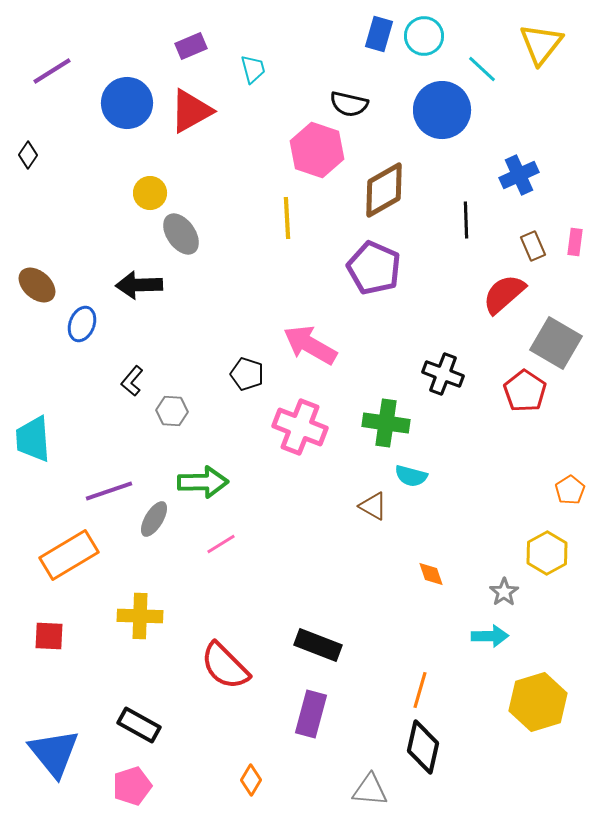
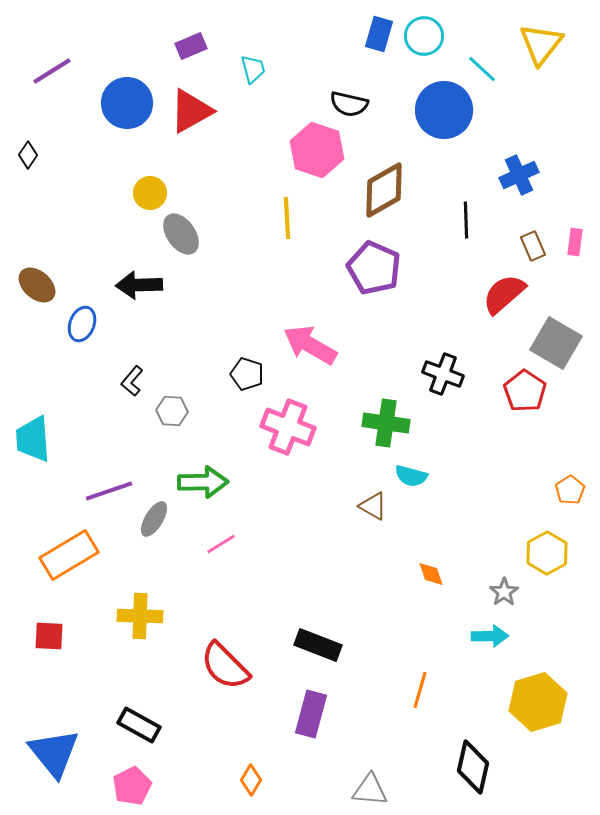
blue circle at (442, 110): moved 2 px right
pink cross at (300, 427): moved 12 px left
black diamond at (423, 747): moved 50 px right, 20 px down
pink pentagon at (132, 786): rotated 9 degrees counterclockwise
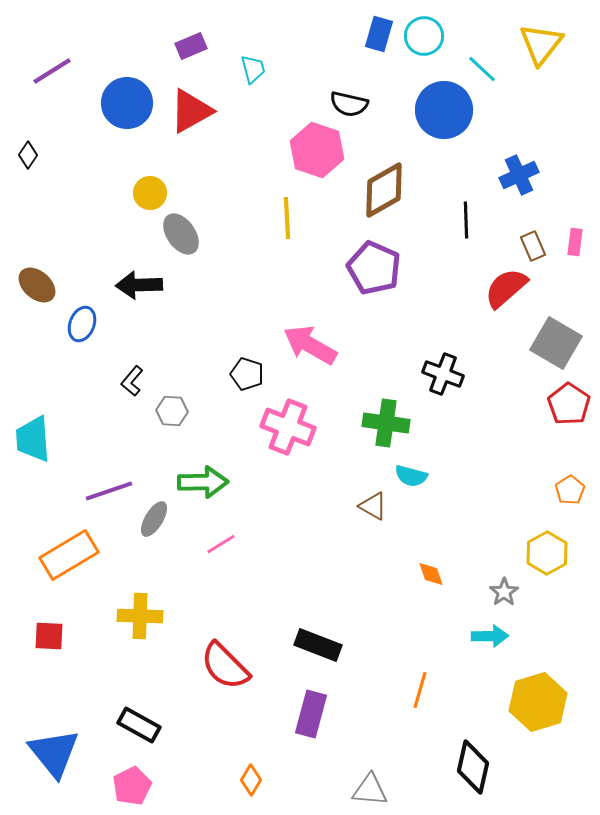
red semicircle at (504, 294): moved 2 px right, 6 px up
red pentagon at (525, 391): moved 44 px right, 13 px down
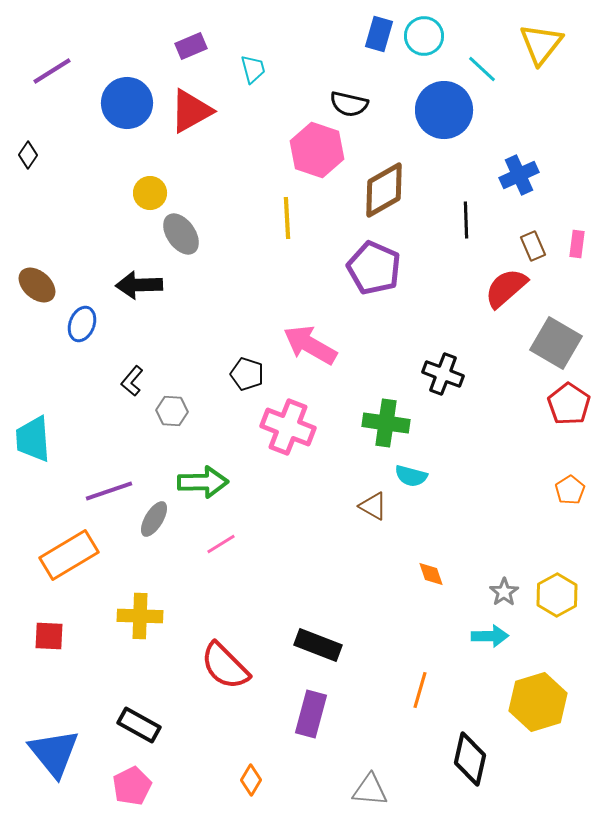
pink rectangle at (575, 242): moved 2 px right, 2 px down
yellow hexagon at (547, 553): moved 10 px right, 42 px down
black diamond at (473, 767): moved 3 px left, 8 px up
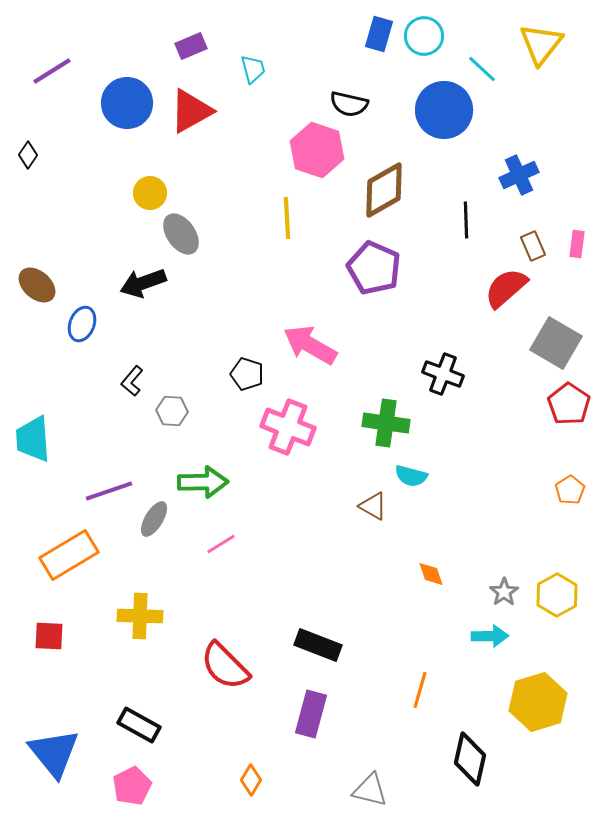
black arrow at (139, 285): moved 4 px right, 2 px up; rotated 18 degrees counterclockwise
gray triangle at (370, 790): rotated 9 degrees clockwise
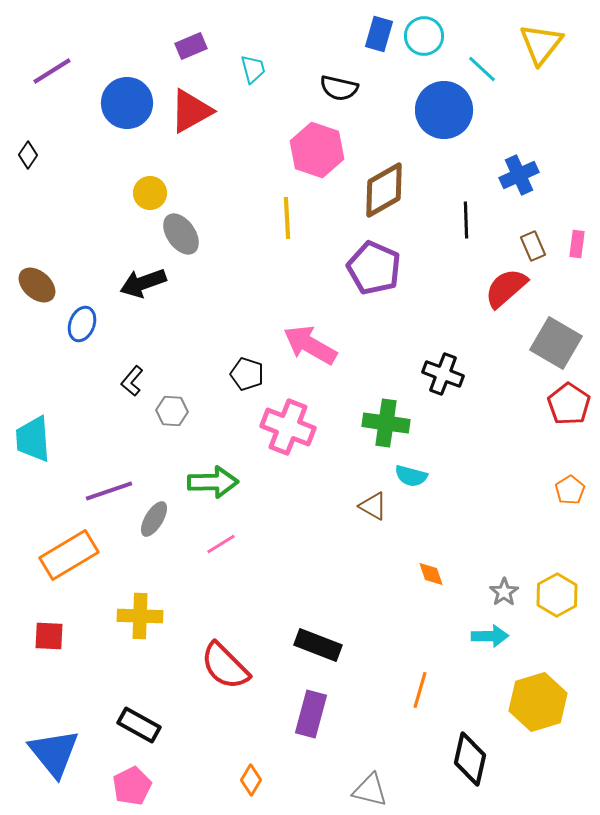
black semicircle at (349, 104): moved 10 px left, 16 px up
green arrow at (203, 482): moved 10 px right
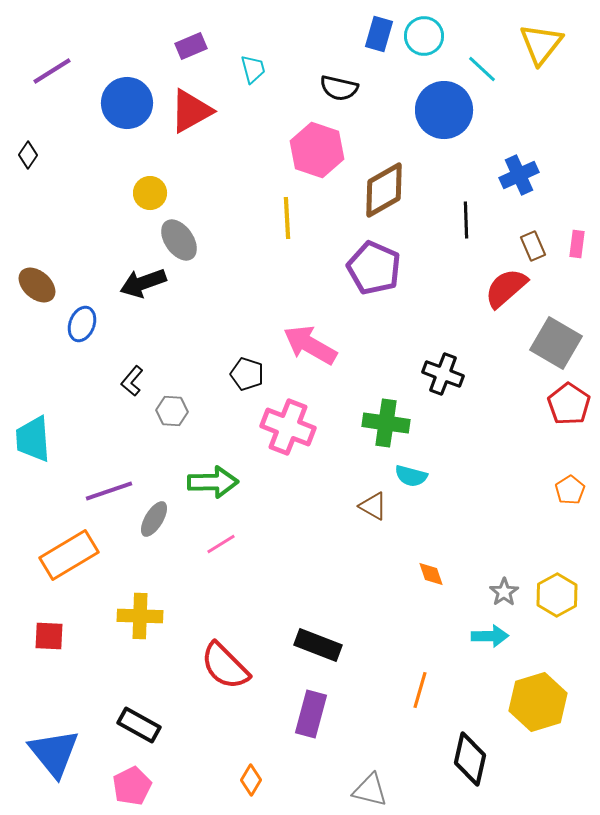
gray ellipse at (181, 234): moved 2 px left, 6 px down
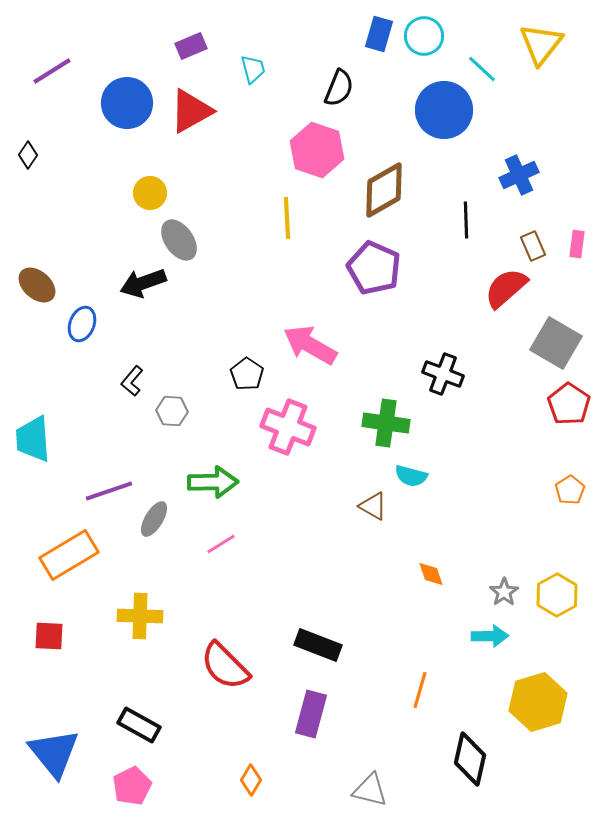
black semicircle at (339, 88): rotated 81 degrees counterclockwise
black pentagon at (247, 374): rotated 16 degrees clockwise
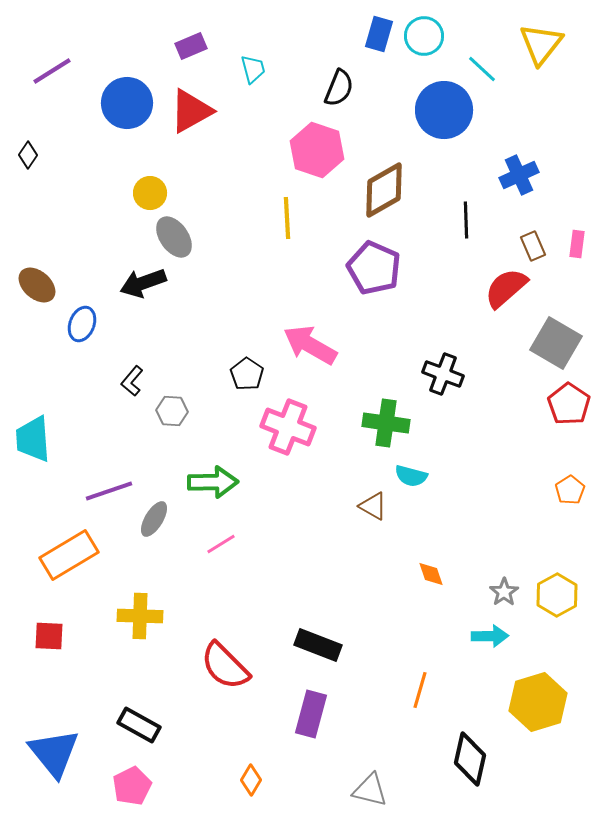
gray ellipse at (179, 240): moved 5 px left, 3 px up
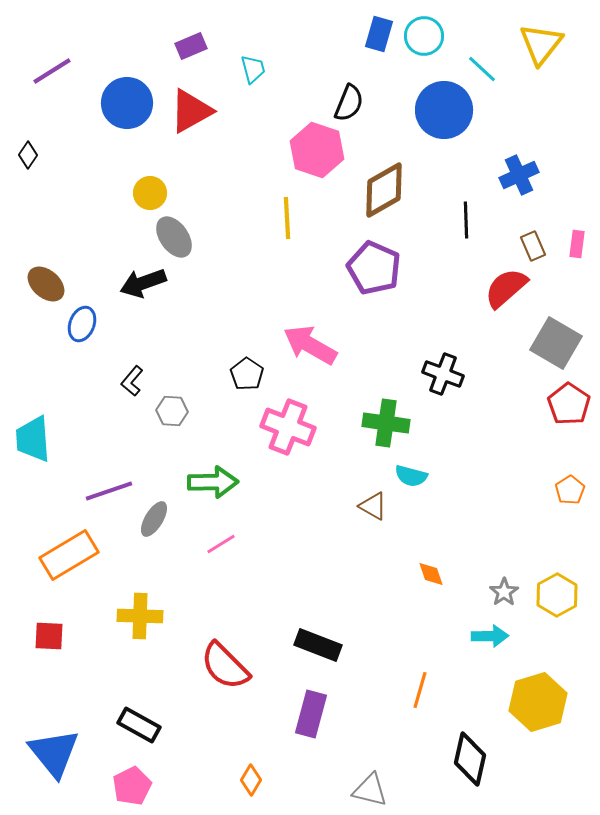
black semicircle at (339, 88): moved 10 px right, 15 px down
brown ellipse at (37, 285): moved 9 px right, 1 px up
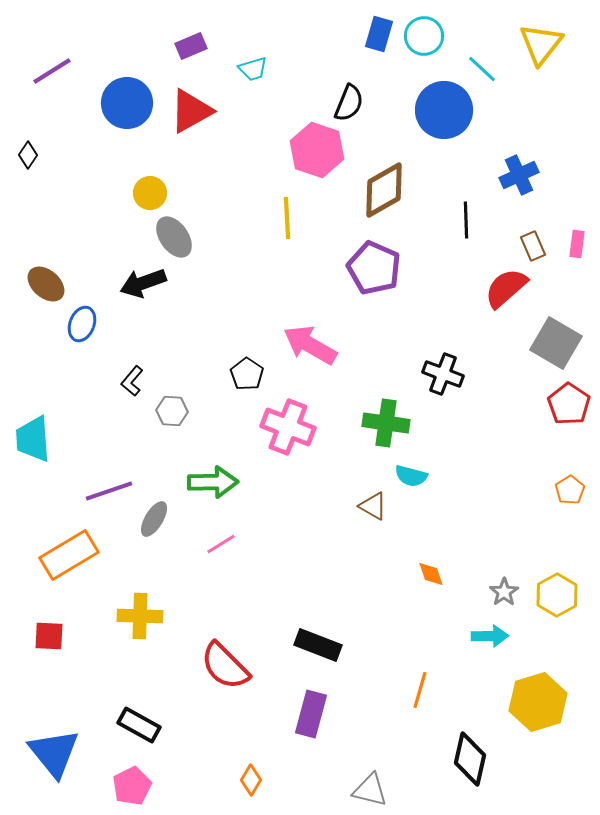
cyan trapezoid at (253, 69): rotated 88 degrees clockwise
